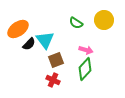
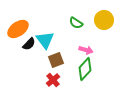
red cross: rotated 24 degrees clockwise
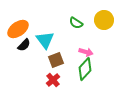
black semicircle: moved 5 px left, 1 px down
pink arrow: moved 2 px down
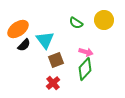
red cross: moved 3 px down
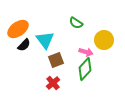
yellow circle: moved 20 px down
